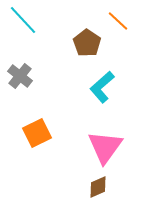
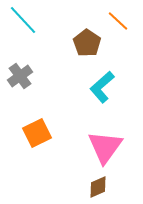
gray cross: rotated 15 degrees clockwise
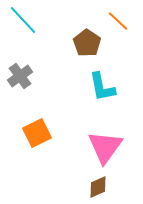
cyan L-shape: rotated 60 degrees counterclockwise
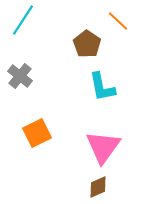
cyan line: rotated 76 degrees clockwise
brown pentagon: moved 1 px down
gray cross: rotated 15 degrees counterclockwise
pink triangle: moved 2 px left
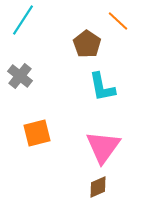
orange square: rotated 12 degrees clockwise
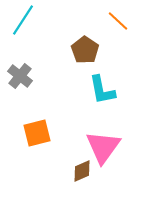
brown pentagon: moved 2 px left, 6 px down
cyan L-shape: moved 3 px down
brown diamond: moved 16 px left, 16 px up
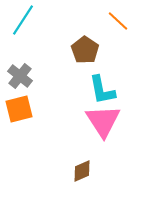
orange square: moved 18 px left, 24 px up
pink triangle: moved 26 px up; rotated 9 degrees counterclockwise
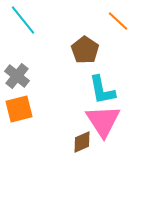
cyan line: rotated 72 degrees counterclockwise
gray cross: moved 3 px left
brown diamond: moved 29 px up
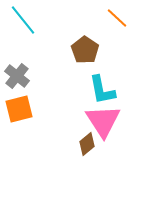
orange line: moved 1 px left, 3 px up
brown diamond: moved 5 px right, 2 px down; rotated 15 degrees counterclockwise
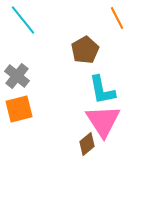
orange line: rotated 20 degrees clockwise
brown pentagon: rotated 8 degrees clockwise
